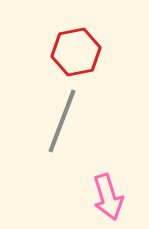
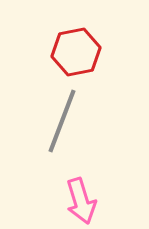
pink arrow: moved 27 px left, 4 px down
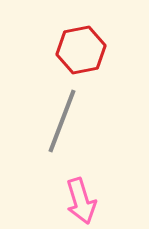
red hexagon: moved 5 px right, 2 px up
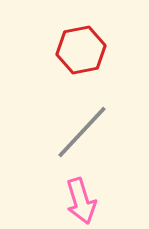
gray line: moved 20 px right, 11 px down; rotated 22 degrees clockwise
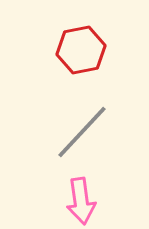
pink arrow: rotated 9 degrees clockwise
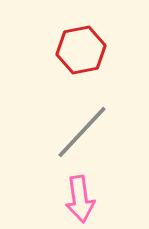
pink arrow: moved 1 px left, 2 px up
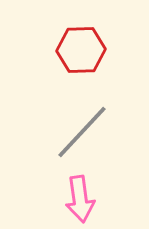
red hexagon: rotated 9 degrees clockwise
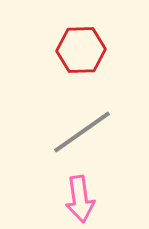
gray line: rotated 12 degrees clockwise
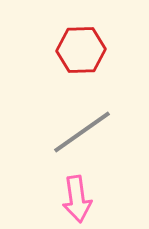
pink arrow: moved 3 px left
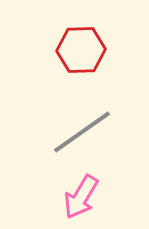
pink arrow: moved 4 px right, 2 px up; rotated 39 degrees clockwise
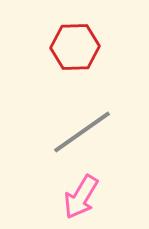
red hexagon: moved 6 px left, 3 px up
